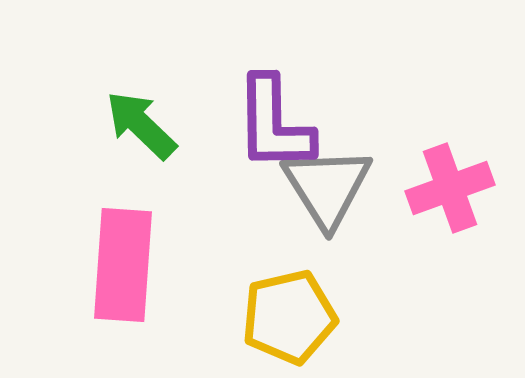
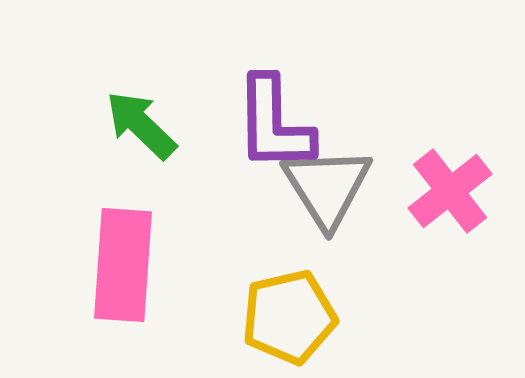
pink cross: moved 3 px down; rotated 18 degrees counterclockwise
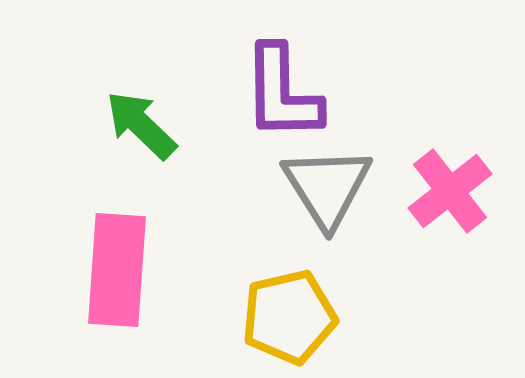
purple L-shape: moved 8 px right, 31 px up
pink rectangle: moved 6 px left, 5 px down
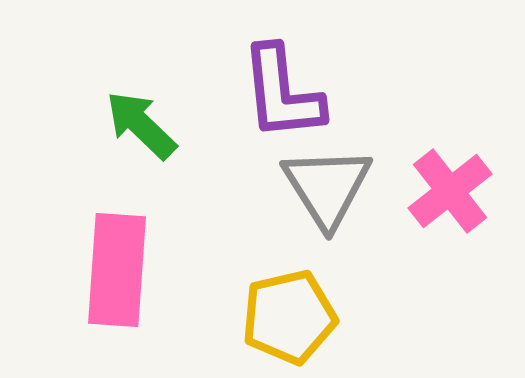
purple L-shape: rotated 5 degrees counterclockwise
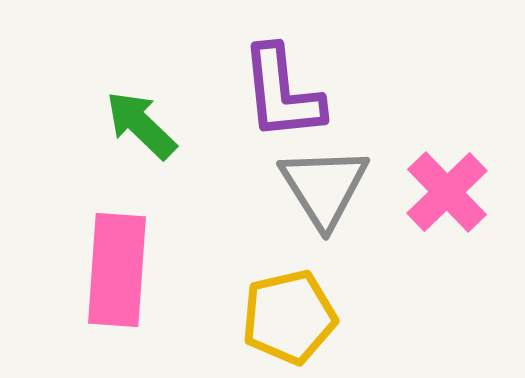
gray triangle: moved 3 px left
pink cross: moved 3 px left, 1 px down; rotated 6 degrees counterclockwise
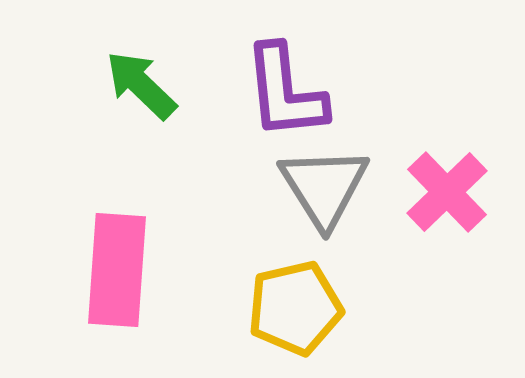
purple L-shape: moved 3 px right, 1 px up
green arrow: moved 40 px up
yellow pentagon: moved 6 px right, 9 px up
